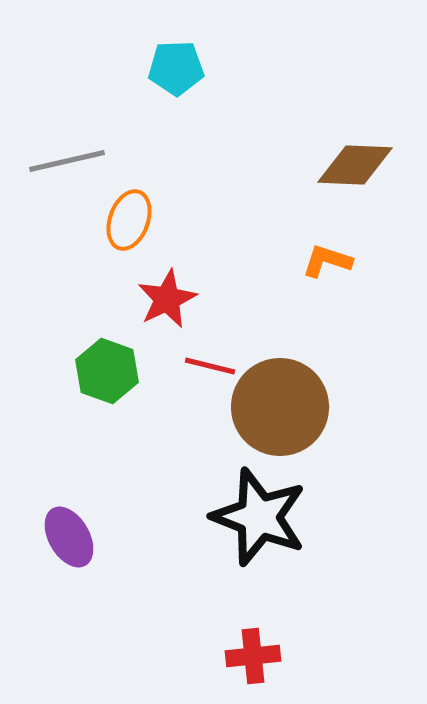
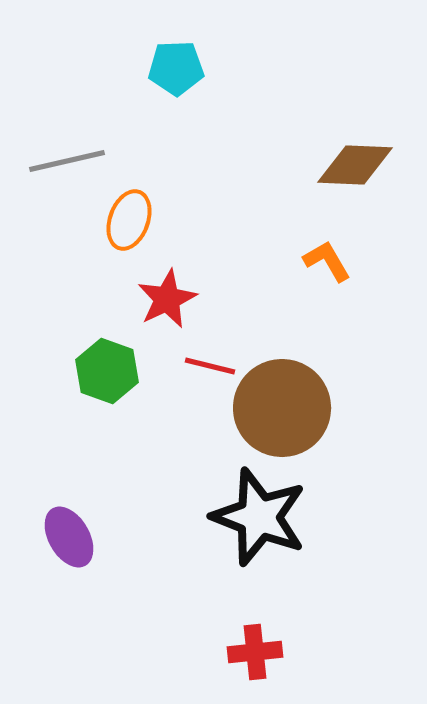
orange L-shape: rotated 42 degrees clockwise
brown circle: moved 2 px right, 1 px down
red cross: moved 2 px right, 4 px up
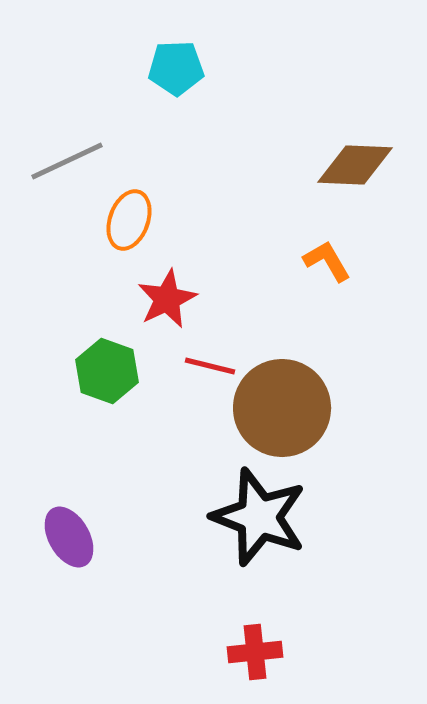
gray line: rotated 12 degrees counterclockwise
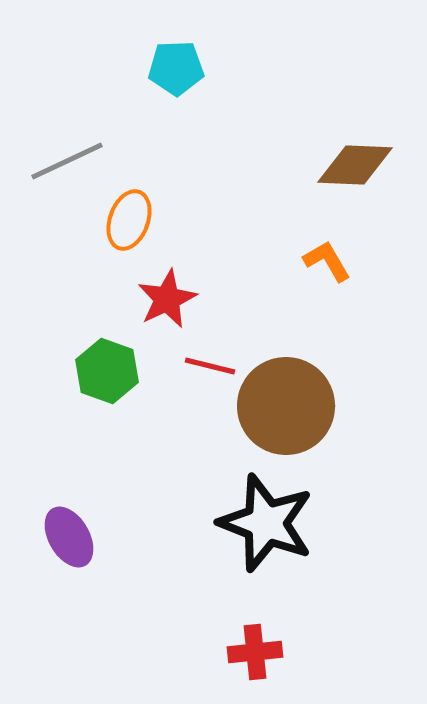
brown circle: moved 4 px right, 2 px up
black star: moved 7 px right, 6 px down
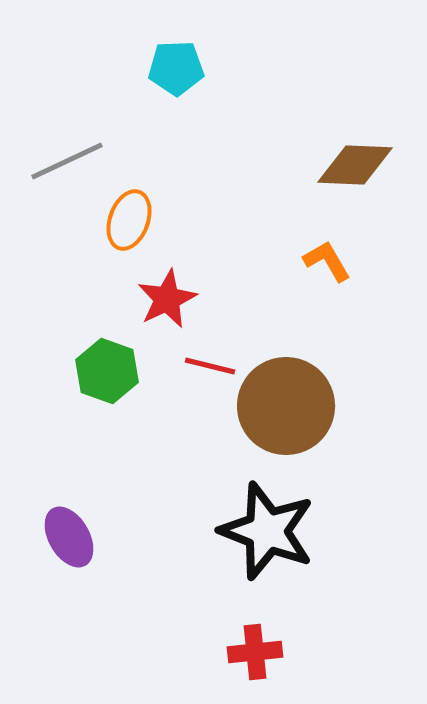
black star: moved 1 px right, 8 px down
